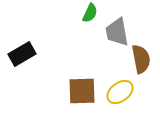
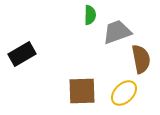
green semicircle: moved 2 px down; rotated 24 degrees counterclockwise
gray trapezoid: rotated 80 degrees clockwise
yellow ellipse: moved 4 px right, 1 px down; rotated 8 degrees counterclockwise
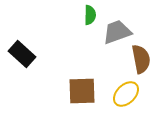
black rectangle: rotated 72 degrees clockwise
yellow ellipse: moved 2 px right, 1 px down
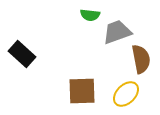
green semicircle: rotated 96 degrees clockwise
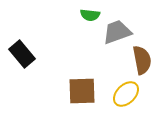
black rectangle: rotated 8 degrees clockwise
brown semicircle: moved 1 px right, 1 px down
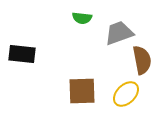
green semicircle: moved 8 px left, 3 px down
gray trapezoid: moved 2 px right, 1 px down
black rectangle: rotated 44 degrees counterclockwise
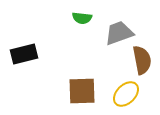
black rectangle: moved 2 px right; rotated 20 degrees counterclockwise
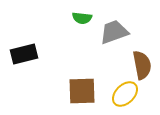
gray trapezoid: moved 5 px left, 1 px up
brown semicircle: moved 5 px down
yellow ellipse: moved 1 px left
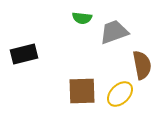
yellow ellipse: moved 5 px left
